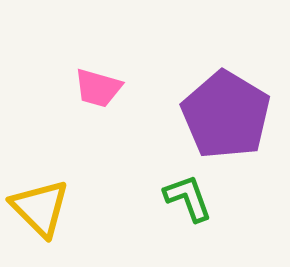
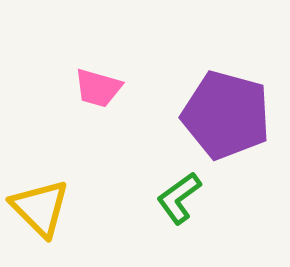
purple pentagon: rotated 16 degrees counterclockwise
green L-shape: moved 9 px left; rotated 106 degrees counterclockwise
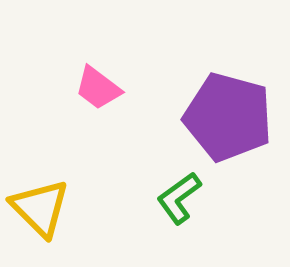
pink trapezoid: rotated 21 degrees clockwise
purple pentagon: moved 2 px right, 2 px down
